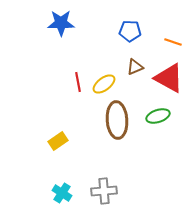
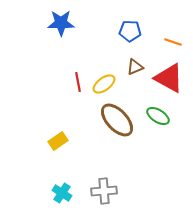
green ellipse: rotated 50 degrees clockwise
brown ellipse: rotated 39 degrees counterclockwise
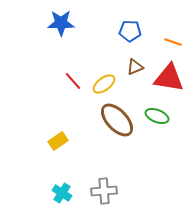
red triangle: rotated 20 degrees counterclockwise
red line: moved 5 px left, 1 px up; rotated 30 degrees counterclockwise
green ellipse: moved 1 px left; rotated 10 degrees counterclockwise
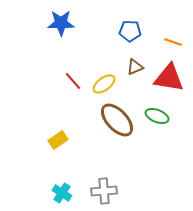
yellow rectangle: moved 1 px up
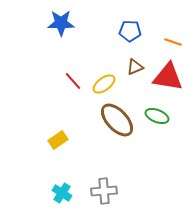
red triangle: moved 1 px left, 1 px up
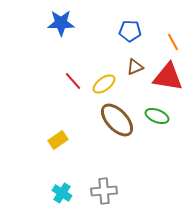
orange line: rotated 42 degrees clockwise
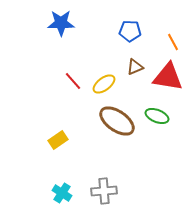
brown ellipse: moved 1 px down; rotated 12 degrees counterclockwise
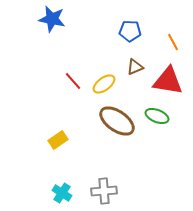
blue star: moved 9 px left, 4 px up; rotated 12 degrees clockwise
red triangle: moved 4 px down
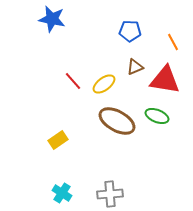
red triangle: moved 3 px left, 1 px up
brown ellipse: rotated 6 degrees counterclockwise
gray cross: moved 6 px right, 3 px down
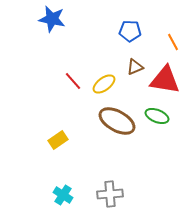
cyan cross: moved 1 px right, 2 px down
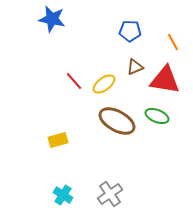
red line: moved 1 px right
yellow rectangle: rotated 18 degrees clockwise
gray cross: rotated 30 degrees counterclockwise
